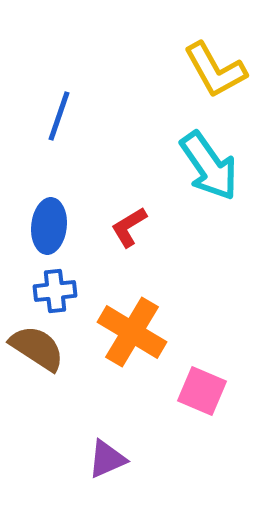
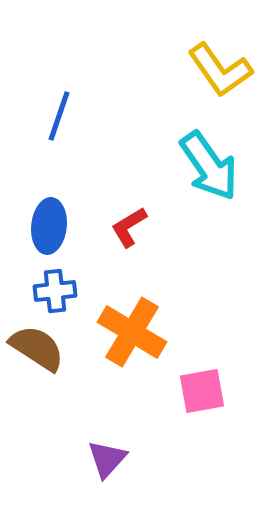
yellow L-shape: moved 5 px right; rotated 6 degrees counterclockwise
pink square: rotated 33 degrees counterclockwise
purple triangle: rotated 24 degrees counterclockwise
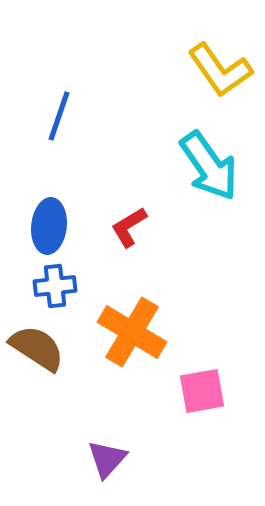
blue cross: moved 5 px up
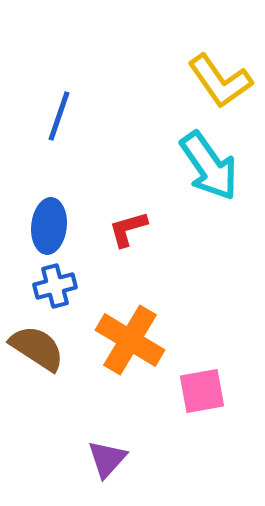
yellow L-shape: moved 11 px down
red L-shape: moved 1 px left, 2 px down; rotated 15 degrees clockwise
blue cross: rotated 9 degrees counterclockwise
orange cross: moved 2 px left, 8 px down
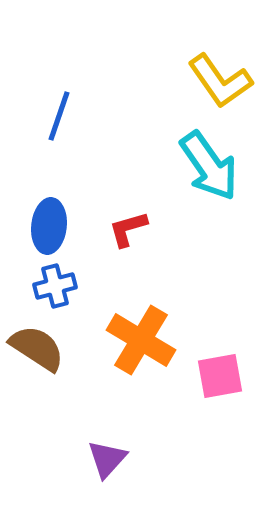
orange cross: moved 11 px right
pink square: moved 18 px right, 15 px up
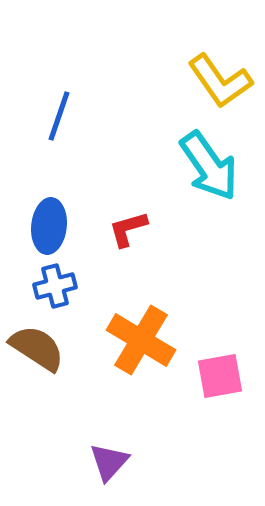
purple triangle: moved 2 px right, 3 px down
